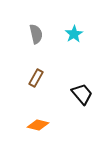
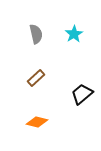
brown rectangle: rotated 18 degrees clockwise
black trapezoid: rotated 90 degrees counterclockwise
orange diamond: moved 1 px left, 3 px up
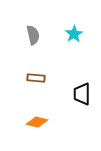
gray semicircle: moved 3 px left, 1 px down
brown rectangle: rotated 48 degrees clockwise
black trapezoid: rotated 50 degrees counterclockwise
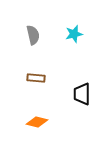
cyan star: rotated 18 degrees clockwise
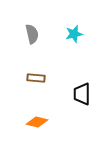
gray semicircle: moved 1 px left, 1 px up
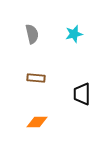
orange diamond: rotated 15 degrees counterclockwise
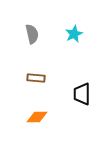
cyan star: rotated 12 degrees counterclockwise
orange diamond: moved 5 px up
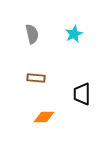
orange diamond: moved 7 px right
